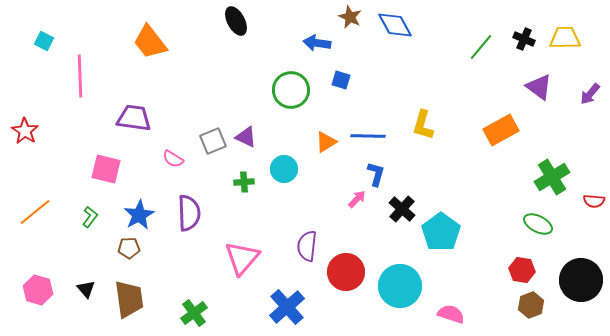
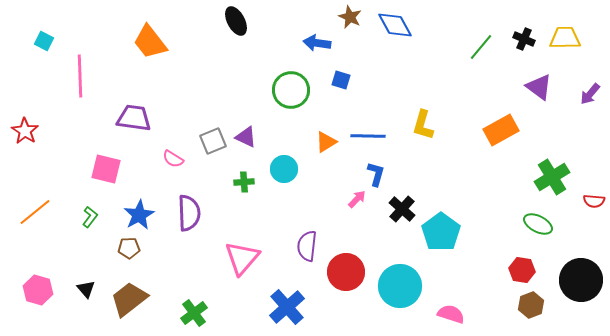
brown trapezoid at (129, 299): rotated 120 degrees counterclockwise
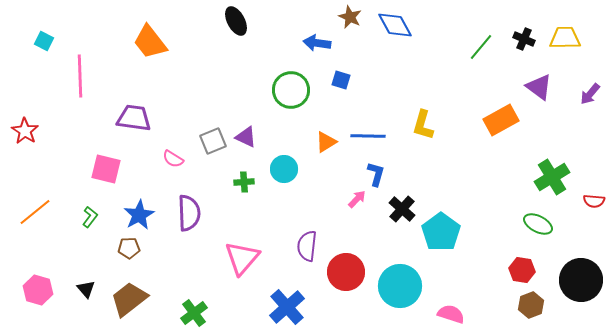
orange rectangle at (501, 130): moved 10 px up
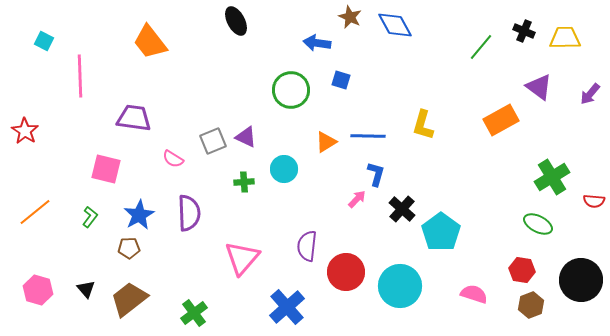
black cross at (524, 39): moved 8 px up
pink semicircle at (451, 314): moved 23 px right, 20 px up
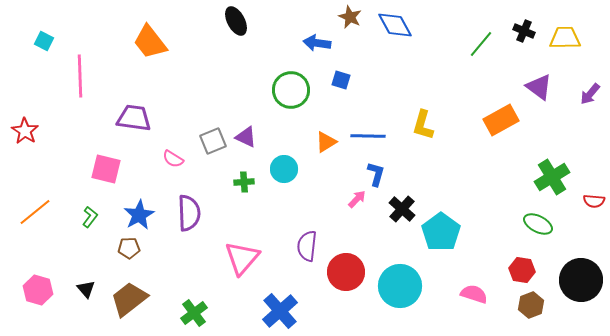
green line at (481, 47): moved 3 px up
blue cross at (287, 307): moved 7 px left, 4 px down
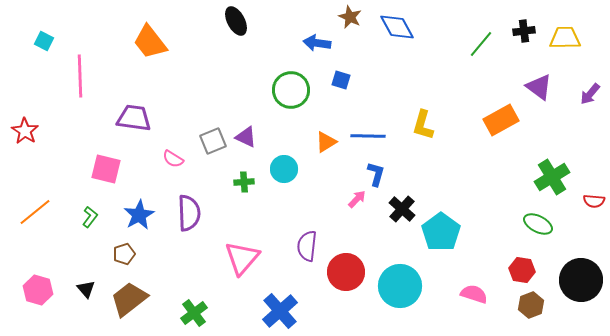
blue diamond at (395, 25): moved 2 px right, 2 px down
black cross at (524, 31): rotated 30 degrees counterclockwise
brown pentagon at (129, 248): moved 5 px left, 6 px down; rotated 15 degrees counterclockwise
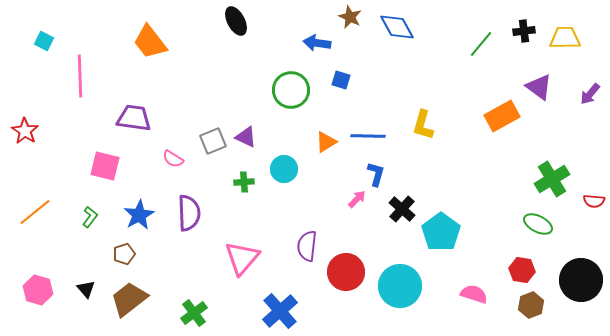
orange rectangle at (501, 120): moved 1 px right, 4 px up
pink square at (106, 169): moved 1 px left, 3 px up
green cross at (552, 177): moved 2 px down
